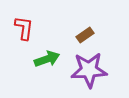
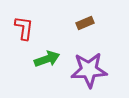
brown rectangle: moved 12 px up; rotated 12 degrees clockwise
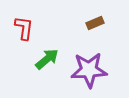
brown rectangle: moved 10 px right
green arrow: rotated 20 degrees counterclockwise
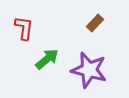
brown rectangle: rotated 24 degrees counterclockwise
purple star: rotated 18 degrees clockwise
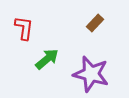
purple star: moved 2 px right, 4 px down
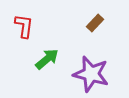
red L-shape: moved 2 px up
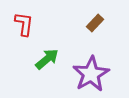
red L-shape: moved 2 px up
purple star: rotated 27 degrees clockwise
